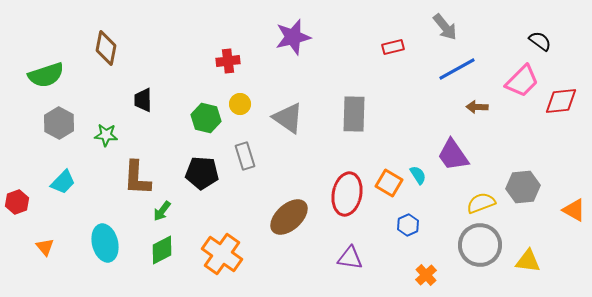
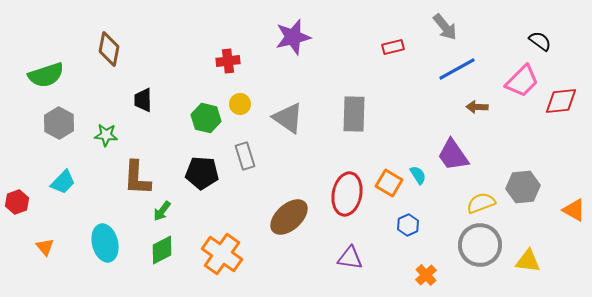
brown diamond at (106, 48): moved 3 px right, 1 px down
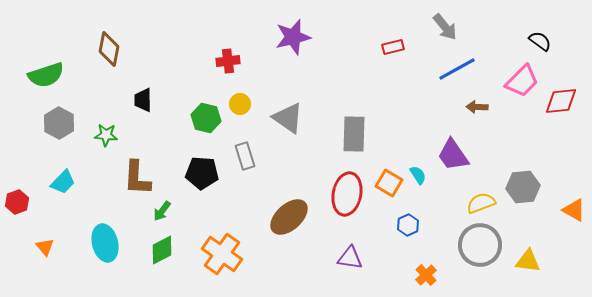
gray rectangle at (354, 114): moved 20 px down
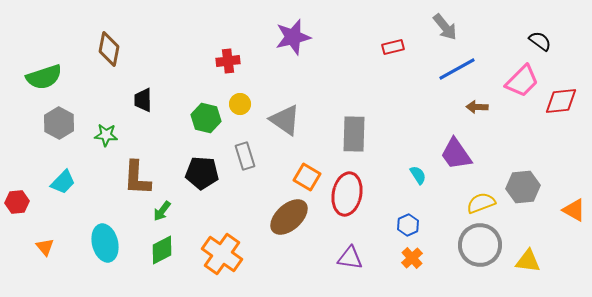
green semicircle at (46, 75): moved 2 px left, 2 px down
gray triangle at (288, 118): moved 3 px left, 2 px down
purple trapezoid at (453, 155): moved 3 px right, 1 px up
orange square at (389, 183): moved 82 px left, 6 px up
red hexagon at (17, 202): rotated 15 degrees clockwise
orange cross at (426, 275): moved 14 px left, 17 px up
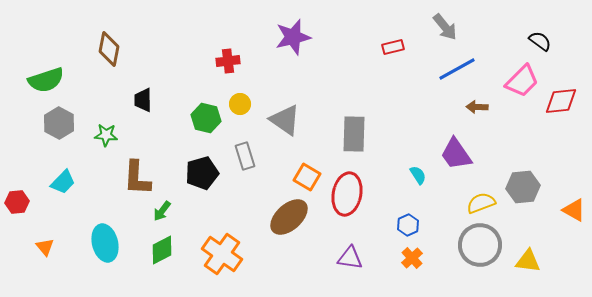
green semicircle at (44, 77): moved 2 px right, 3 px down
black pentagon at (202, 173): rotated 20 degrees counterclockwise
